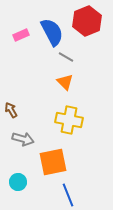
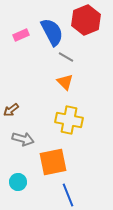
red hexagon: moved 1 px left, 1 px up
brown arrow: rotated 98 degrees counterclockwise
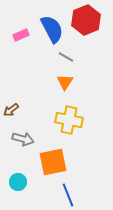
blue semicircle: moved 3 px up
orange triangle: rotated 18 degrees clockwise
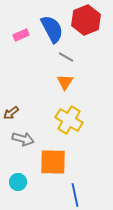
brown arrow: moved 3 px down
yellow cross: rotated 20 degrees clockwise
orange square: rotated 12 degrees clockwise
blue line: moved 7 px right; rotated 10 degrees clockwise
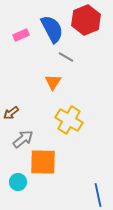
orange triangle: moved 12 px left
gray arrow: rotated 55 degrees counterclockwise
orange square: moved 10 px left
blue line: moved 23 px right
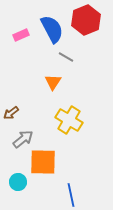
blue line: moved 27 px left
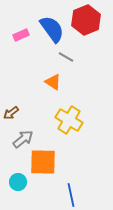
blue semicircle: rotated 8 degrees counterclockwise
orange triangle: rotated 30 degrees counterclockwise
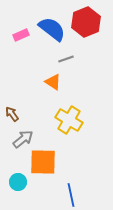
red hexagon: moved 2 px down
blue semicircle: rotated 16 degrees counterclockwise
gray line: moved 2 px down; rotated 49 degrees counterclockwise
brown arrow: moved 1 px right, 1 px down; rotated 91 degrees clockwise
